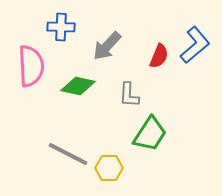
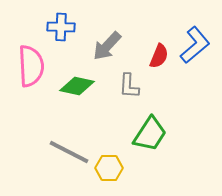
green diamond: moved 1 px left
gray L-shape: moved 9 px up
gray line: moved 1 px right, 2 px up
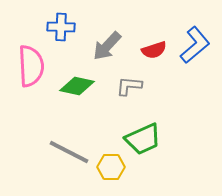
red semicircle: moved 5 px left, 6 px up; rotated 50 degrees clockwise
gray L-shape: rotated 92 degrees clockwise
green trapezoid: moved 7 px left, 5 px down; rotated 33 degrees clockwise
yellow hexagon: moved 2 px right, 1 px up
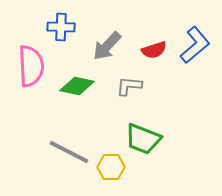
green trapezoid: rotated 45 degrees clockwise
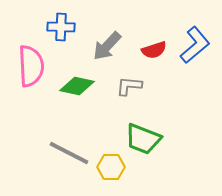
gray line: moved 1 px down
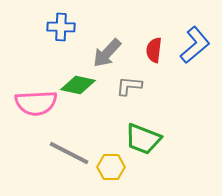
gray arrow: moved 7 px down
red semicircle: rotated 115 degrees clockwise
pink semicircle: moved 5 px right, 37 px down; rotated 90 degrees clockwise
green diamond: moved 1 px right, 1 px up
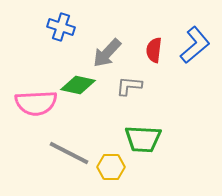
blue cross: rotated 16 degrees clockwise
green trapezoid: rotated 18 degrees counterclockwise
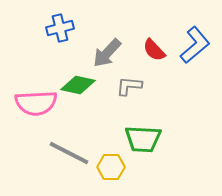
blue cross: moved 1 px left, 1 px down; rotated 32 degrees counterclockwise
red semicircle: rotated 50 degrees counterclockwise
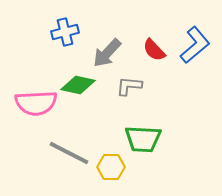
blue cross: moved 5 px right, 4 px down
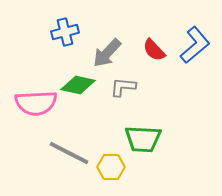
gray L-shape: moved 6 px left, 1 px down
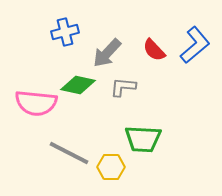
pink semicircle: rotated 9 degrees clockwise
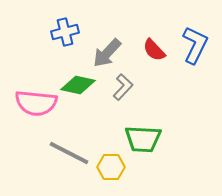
blue L-shape: rotated 24 degrees counterclockwise
gray L-shape: rotated 128 degrees clockwise
